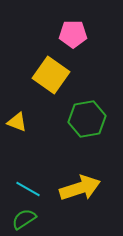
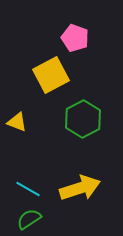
pink pentagon: moved 2 px right, 4 px down; rotated 20 degrees clockwise
yellow square: rotated 27 degrees clockwise
green hexagon: moved 4 px left; rotated 18 degrees counterclockwise
green semicircle: moved 5 px right
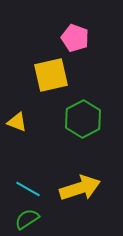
yellow square: rotated 15 degrees clockwise
green semicircle: moved 2 px left
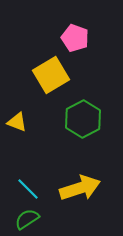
yellow square: rotated 18 degrees counterclockwise
cyan line: rotated 15 degrees clockwise
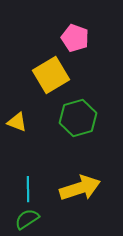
green hexagon: moved 5 px left, 1 px up; rotated 12 degrees clockwise
cyan line: rotated 45 degrees clockwise
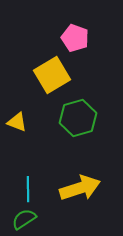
yellow square: moved 1 px right
green semicircle: moved 3 px left
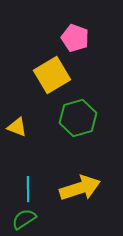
yellow triangle: moved 5 px down
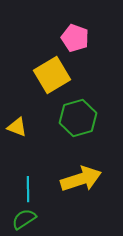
yellow arrow: moved 1 px right, 9 px up
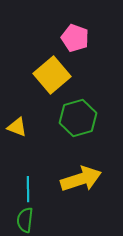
yellow square: rotated 9 degrees counterclockwise
green semicircle: moved 1 px right, 1 px down; rotated 50 degrees counterclockwise
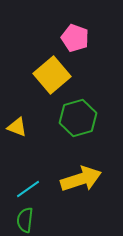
cyan line: rotated 55 degrees clockwise
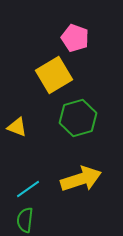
yellow square: moved 2 px right; rotated 9 degrees clockwise
